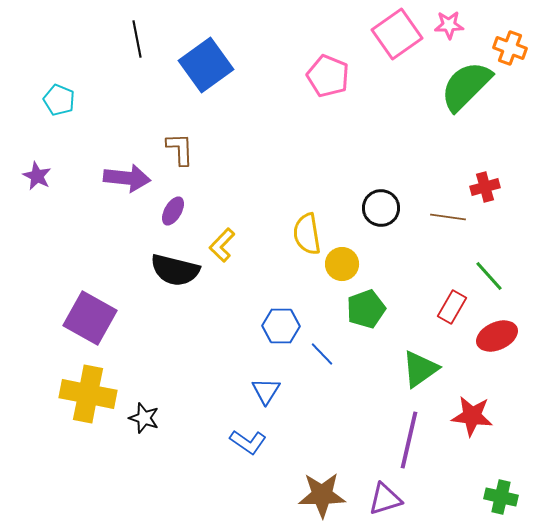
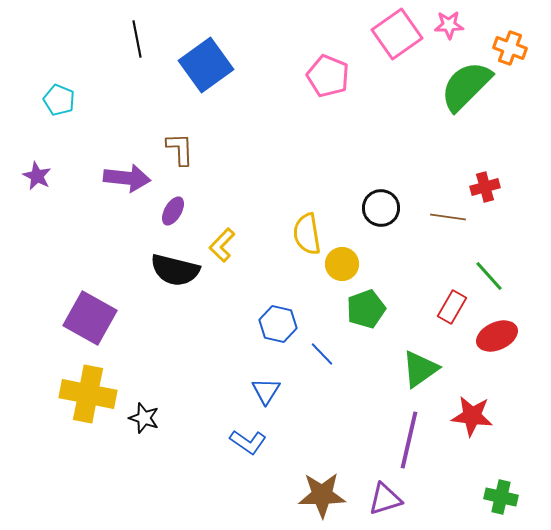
blue hexagon: moved 3 px left, 2 px up; rotated 12 degrees clockwise
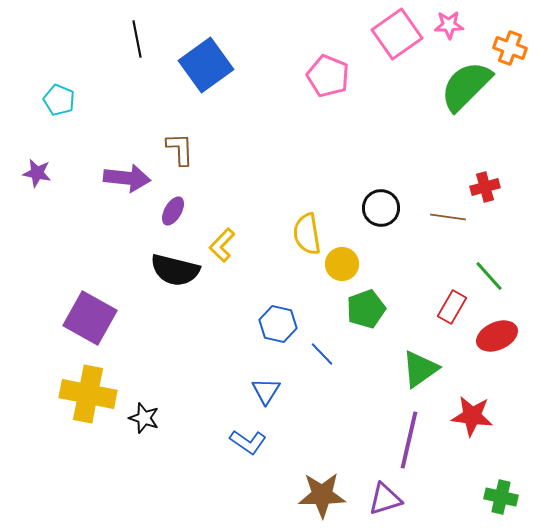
purple star: moved 3 px up; rotated 16 degrees counterclockwise
